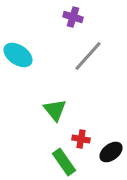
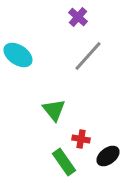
purple cross: moved 5 px right; rotated 24 degrees clockwise
green triangle: moved 1 px left
black ellipse: moved 3 px left, 4 px down
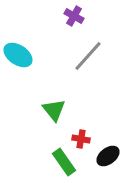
purple cross: moved 4 px left, 1 px up; rotated 12 degrees counterclockwise
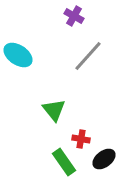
black ellipse: moved 4 px left, 3 px down
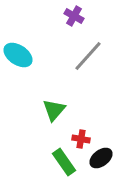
green triangle: rotated 20 degrees clockwise
black ellipse: moved 3 px left, 1 px up
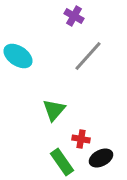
cyan ellipse: moved 1 px down
black ellipse: rotated 10 degrees clockwise
green rectangle: moved 2 px left
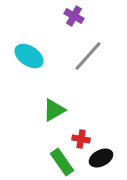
cyan ellipse: moved 11 px right
green triangle: rotated 20 degrees clockwise
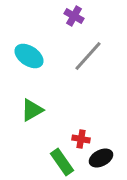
green triangle: moved 22 px left
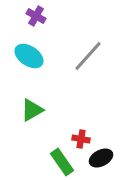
purple cross: moved 38 px left
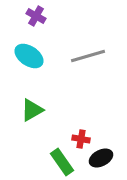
gray line: rotated 32 degrees clockwise
